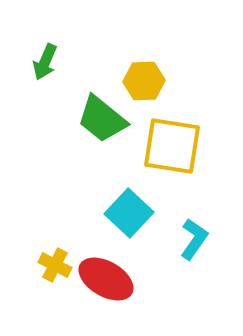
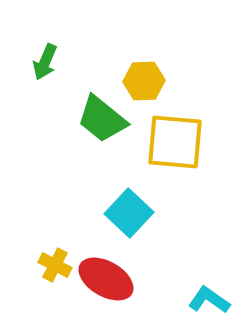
yellow square: moved 3 px right, 4 px up; rotated 4 degrees counterclockwise
cyan L-shape: moved 15 px right, 61 px down; rotated 90 degrees counterclockwise
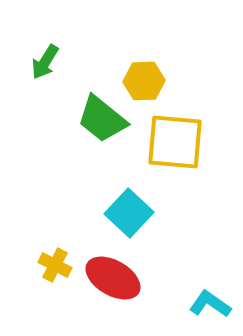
green arrow: rotated 9 degrees clockwise
red ellipse: moved 7 px right, 1 px up
cyan L-shape: moved 1 px right, 4 px down
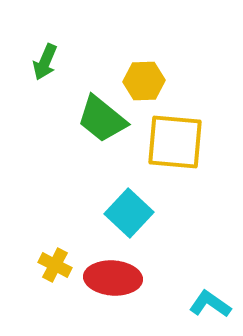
green arrow: rotated 9 degrees counterclockwise
red ellipse: rotated 26 degrees counterclockwise
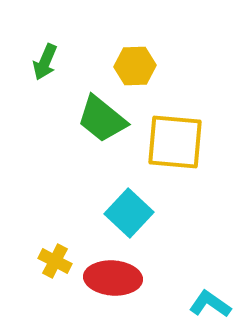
yellow hexagon: moved 9 px left, 15 px up
yellow cross: moved 4 px up
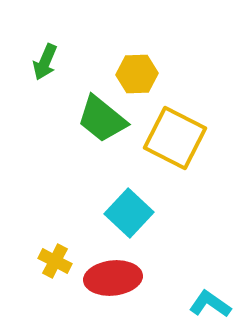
yellow hexagon: moved 2 px right, 8 px down
yellow square: moved 4 px up; rotated 22 degrees clockwise
red ellipse: rotated 10 degrees counterclockwise
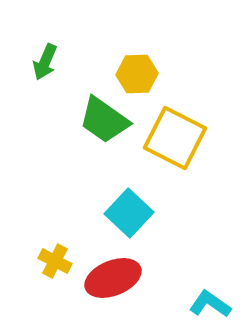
green trapezoid: moved 2 px right, 1 px down; rotated 4 degrees counterclockwise
red ellipse: rotated 16 degrees counterclockwise
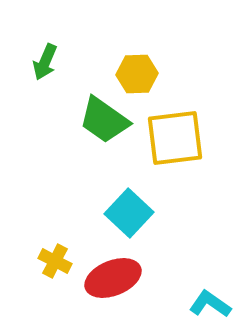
yellow square: rotated 34 degrees counterclockwise
